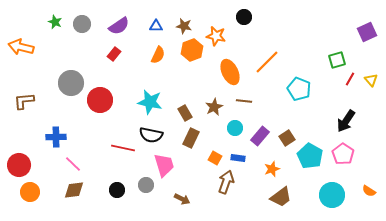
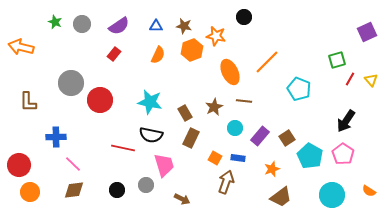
brown L-shape at (24, 101): moved 4 px right, 1 px down; rotated 85 degrees counterclockwise
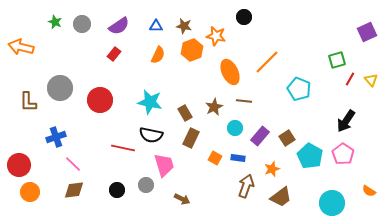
gray circle at (71, 83): moved 11 px left, 5 px down
blue cross at (56, 137): rotated 18 degrees counterclockwise
brown arrow at (226, 182): moved 20 px right, 4 px down
cyan circle at (332, 195): moved 8 px down
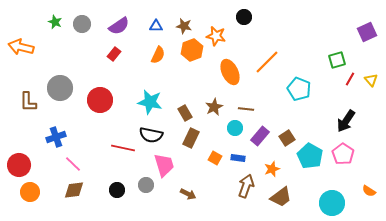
brown line at (244, 101): moved 2 px right, 8 px down
brown arrow at (182, 199): moved 6 px right, 5 px up
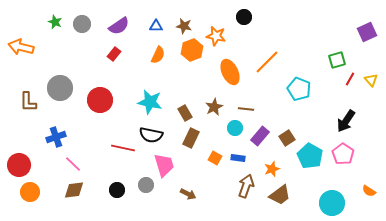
brown trapezoid at (281, 197): moved 1 px left, 2 px up
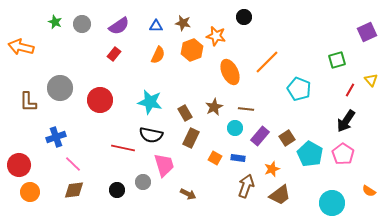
brown star at (184, 26): moved 1 px left, 3 px up
red line at (350, 79): moved 11 px down
cyan pentagon at (310, 156): moved 2 px up
gray circle at (146, 185): moved 3 px left, 3 px up
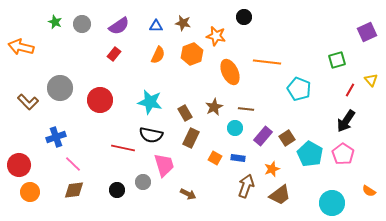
orange hexagon at (192, 50): moved 4 px down
orange line at (267, 62): rotated 52 degrees clockwise
brown L-shape at (28, 102): rotated 45 degrees counterclockwise
purple rectangle at (260, 136): moved 3 px right
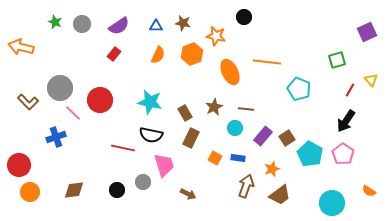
pink line at (73, 164): moved 51 px up
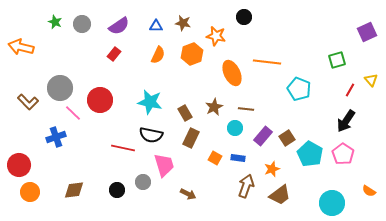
orange ellipse at (230, 72): moved 2 px right, 1 px down
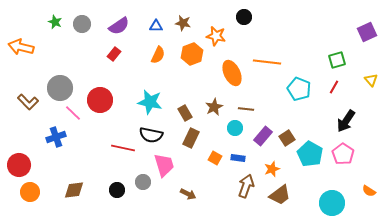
red line at (350, 90): moved 16 px left, 3 px up
